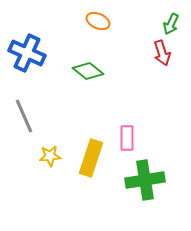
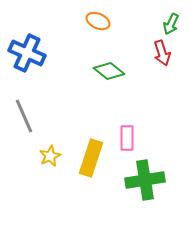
green diamond: moved 21 px right
yellow star: rotated 20 degrees counterclockwise
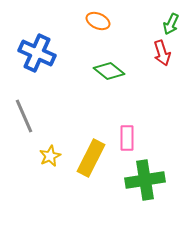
blue cross: moved 10 px right
yellow rectangle: rotated 9 degrees clockwise
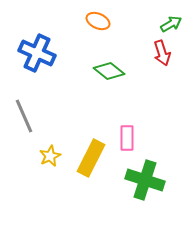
green arrow: rotated 145 degrees counterclockwise
green cross: rotated 27 degrees clockwise
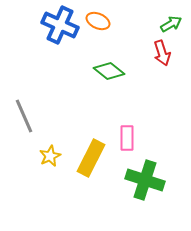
blue cross: moved 23 px right, 28 px up
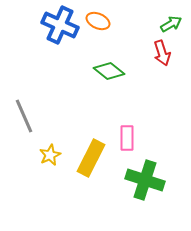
yellow star: moved 1 px up
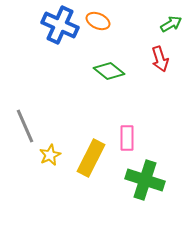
red arrow: moved 2 px left, 6 px down
gray line: moved 1 px right, 10 px down
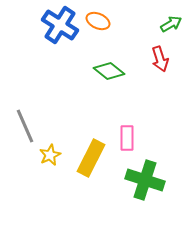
blue cross: rotated 9 degrees clockwise
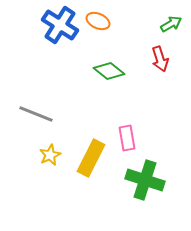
gray line: moved 11 px right, 12 px up; rotated 44 degrees counterclockwise
pink rectangle: rotated 10 degrees counterclockwise
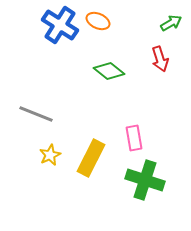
green arrow: moved 1 px up
pink rectangle: moved 7 px right
